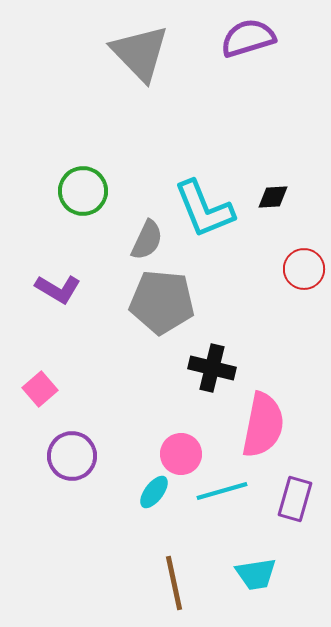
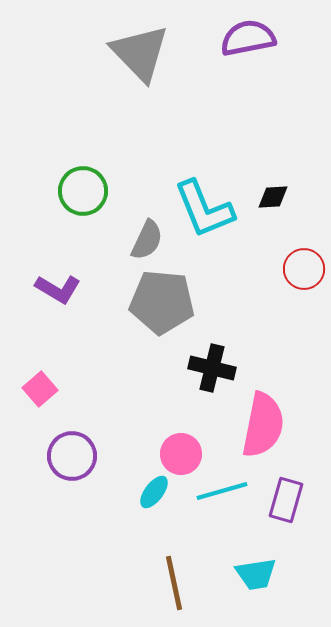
purple semicircle: rotated 6 degrees clockwise
purple rectangle: moved 9 px left, 1 px down
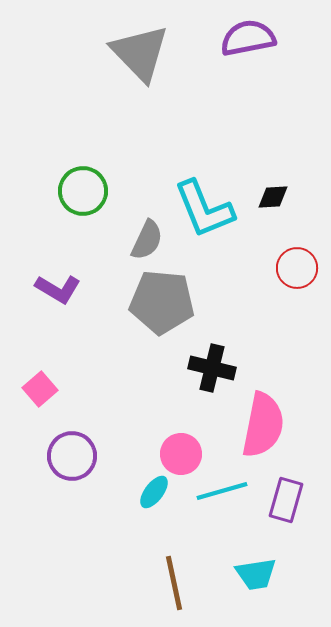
red circle: moved 7 px left, 1 px up
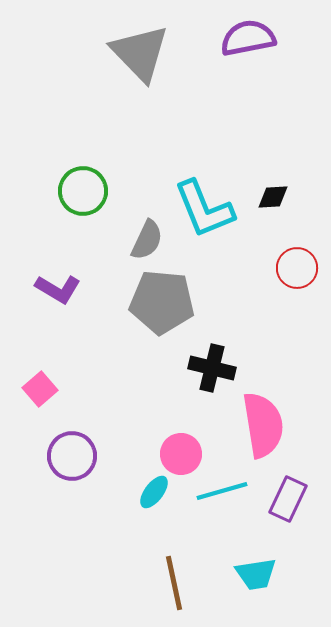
pink semicircle: rotated 20 degrees counterclockwise
purple rectangle: moved 2 px right, 1 px up; rotated 9 degrees clockwise
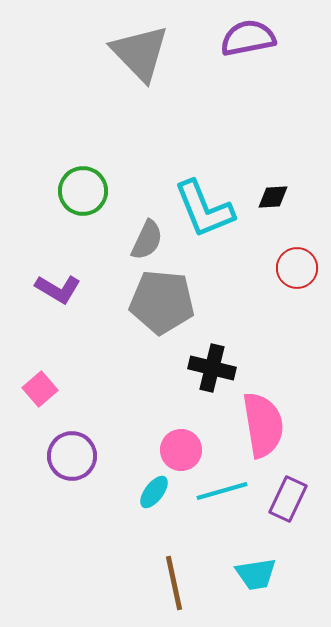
pink circle: moved 4 px up
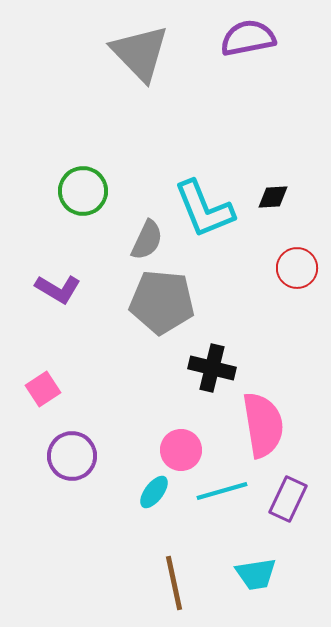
pink square: moved 3 px right; rotated 8 degrees clockwise
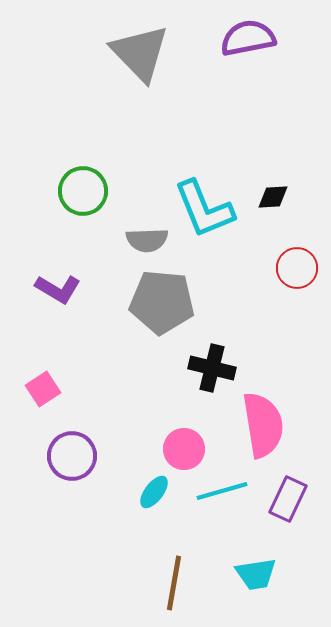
gray semicircle: rotated 63 degrees clockwise
pink circle: moved 3 px right, 1 px up
brown line: rotated 22 degrees clockwise
